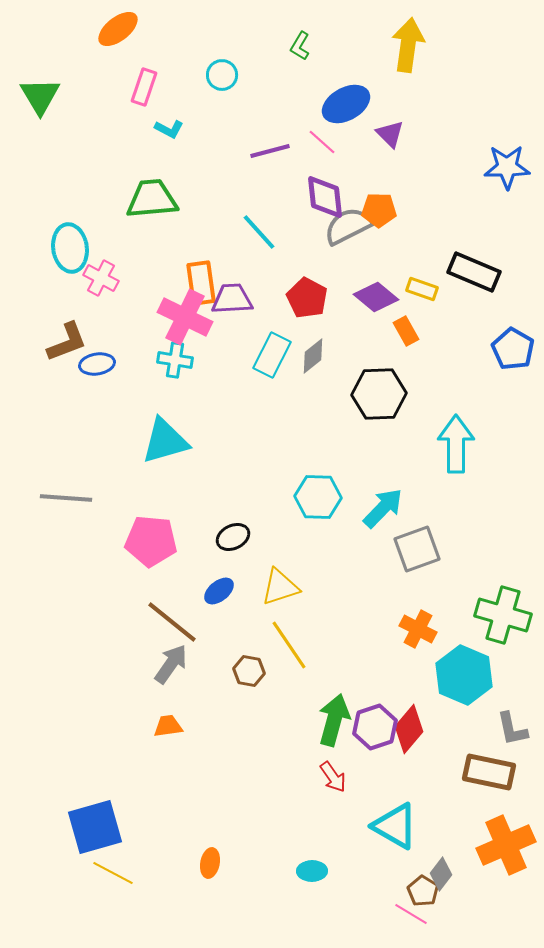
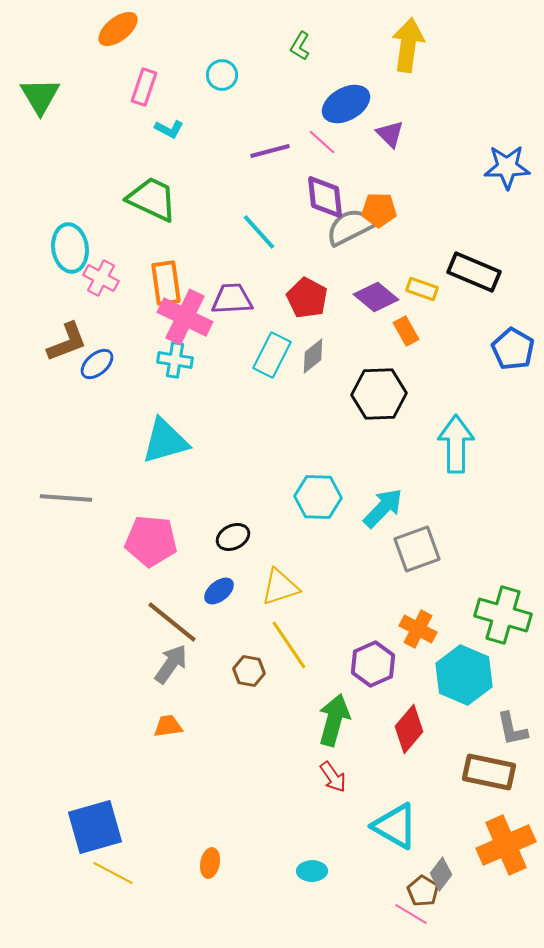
green trapezoid at (152, 199): rotated 30 degrees clockwise
gray semicircle at (348, 226): moved 2 px right, 1 px down
orange rectangle at (201, 283): moved 35 px left
blue ellipse at (97, 364): rotated 32 degrees counterclockwise
purple hexagon at (375, 727): moved 2 px left, 63 px up; rotated 6 degrees counterclockwise
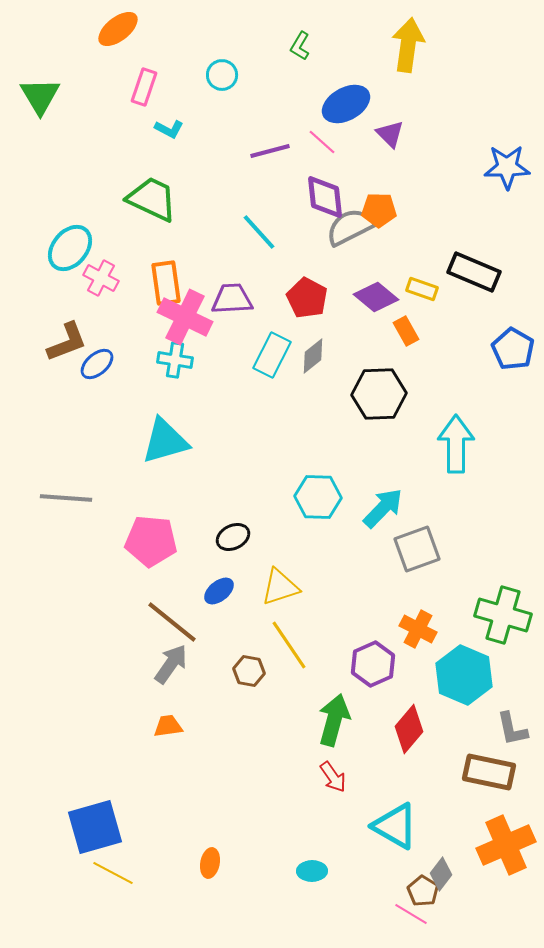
cyan ellipse at (70, 248): rotated 48 degrees clockwise
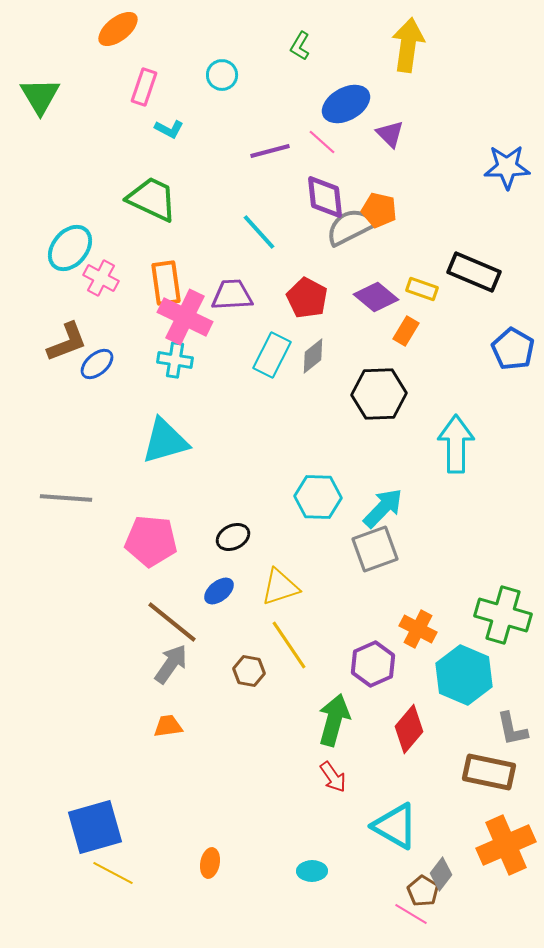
orange pentagon at (379, 210): rotated 12 degrees clockwise
purple trapezoid at (232, 299): moved 4 px up
orange rectangle at (406, 331): rotated 60 degrees clockwise
gray square at (417, 549): moved 42 px left
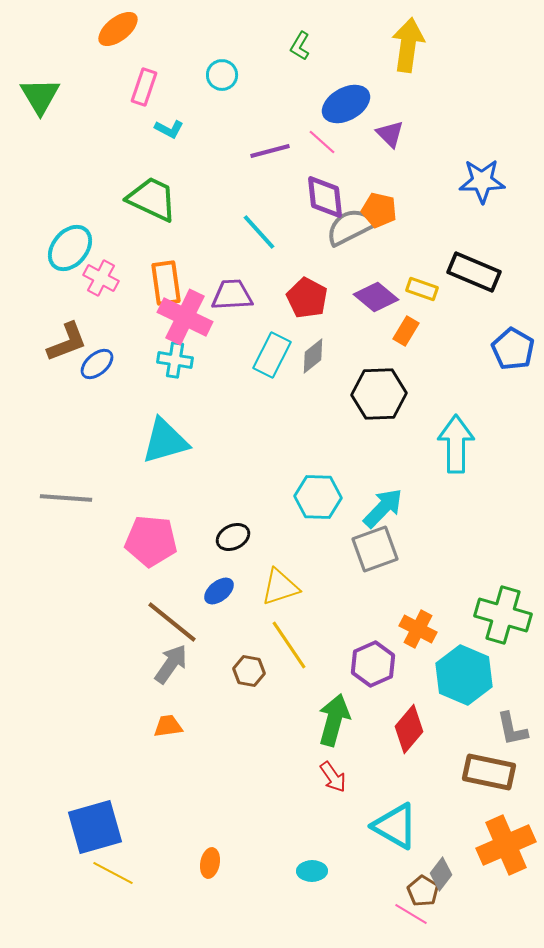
blue star at (507, 167): moved 25 px left, 14 px down
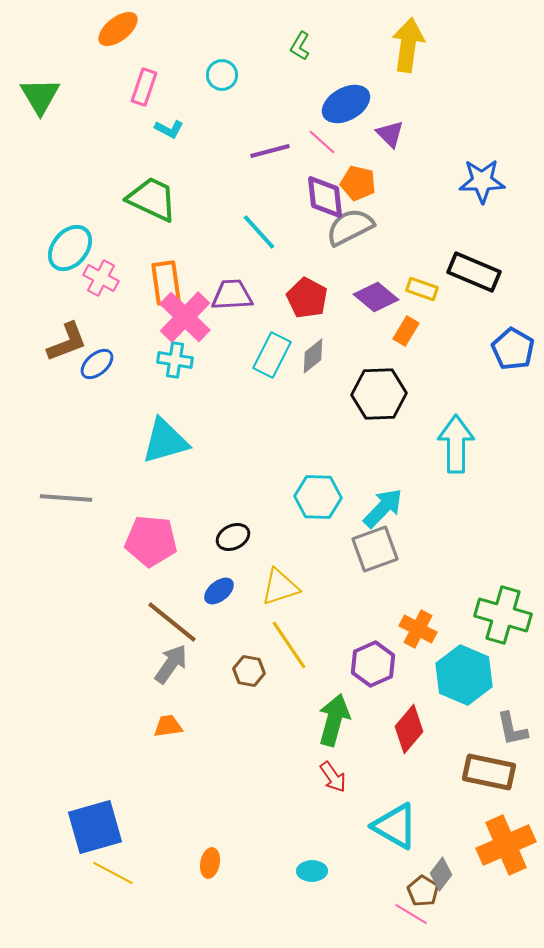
orange pentagon at (379, 210): moved 21 px left, 27 px up
pink cross at (185, 317): rotated 18 degrees clockwise
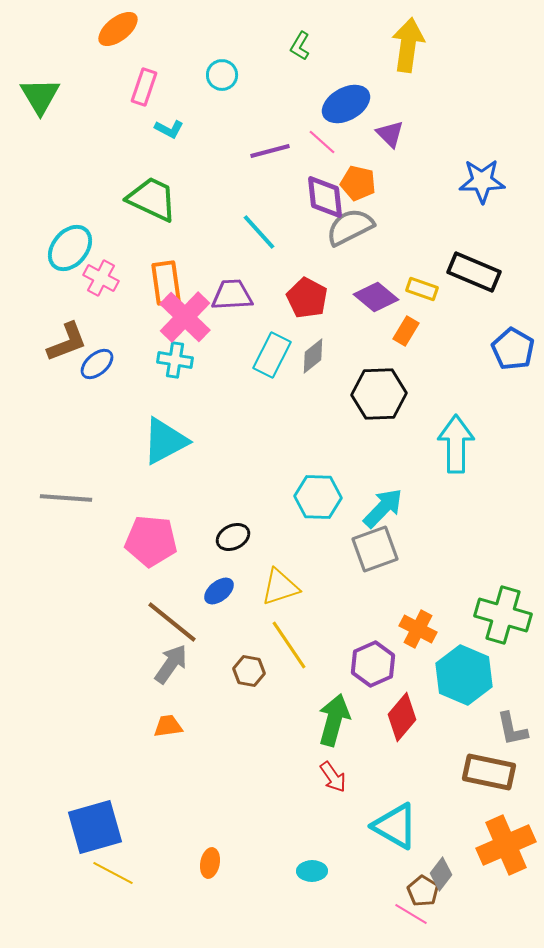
cyan triangle at (165, 441): rotated 12 degrees counterclockwise
red diamond at (409, 729): moved 7 px left, 12 px up
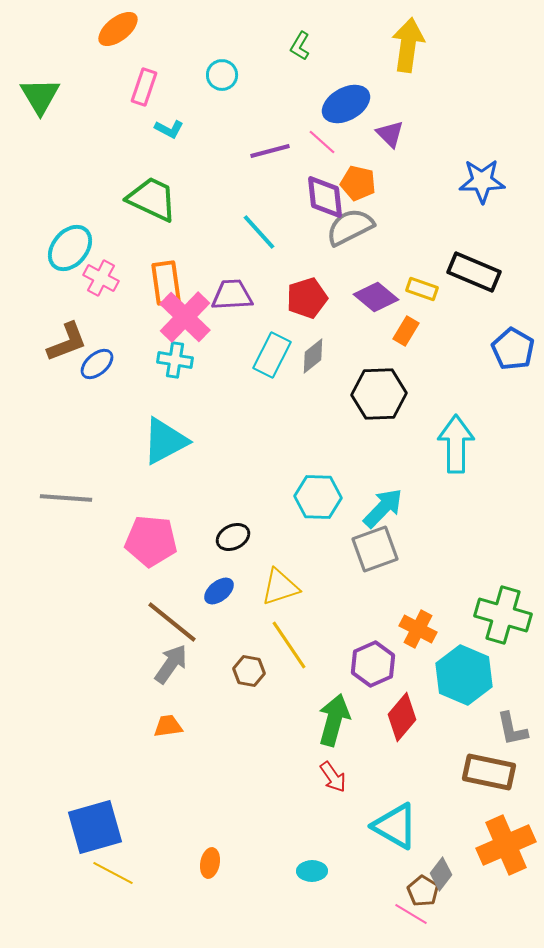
red pentagon at (307, 298): rotated 27 degrees clockwise
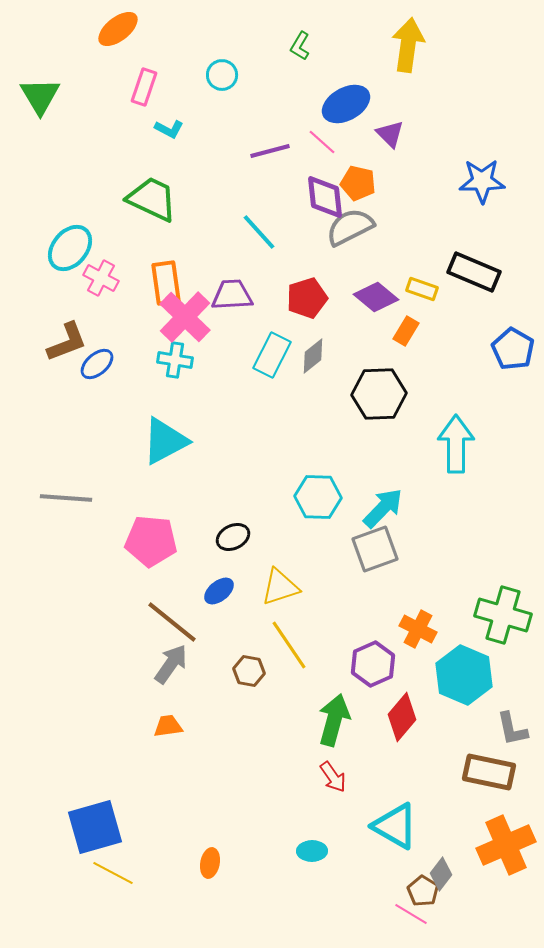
cyan ellipse at (312, 871): moved 20 px up
